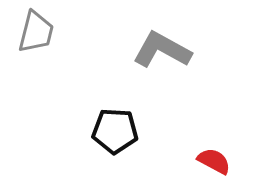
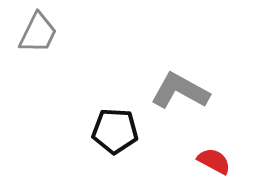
gray trapezoid: moved 2 px right, 1 px down; rotated 12 degrees clockwise
gray L-shape: moved 18 px right, 41 px down
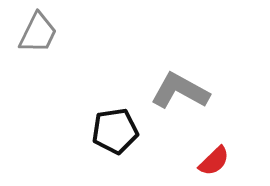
black pentagon: rotated 12 degrees counterclockwise
red semicircle: rotated 108 degrees clockwise
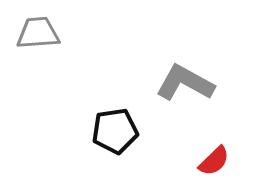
gray trapezoid: rotated 120 degrees counterclockwise
gray L-shape: moved 5 px right, 8 px up
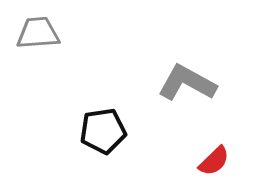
gray L-shape: moved 2 px right
black pentagon: moved 12 px left
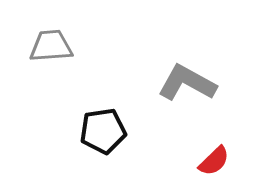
gray trapezoid: moved 13 px right, 13 px down
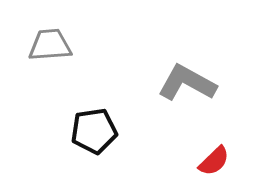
gray trapezoid: moved 1 px left, 1 px up
black pentagon: moved 9 px left
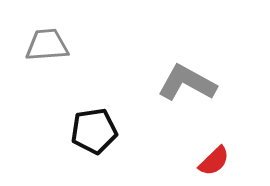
gray trapezoid: moved 3 px left
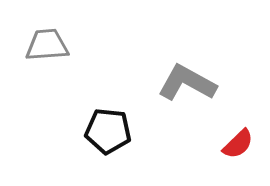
black pentagon: moved 14 px right; rotated 15 degrees clockwise
red semicircle: moved 24 px right, 17 px up
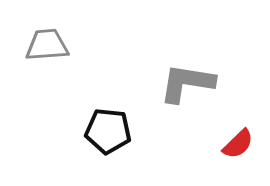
gray L-shape: rotated 20 degrees counterclockwise
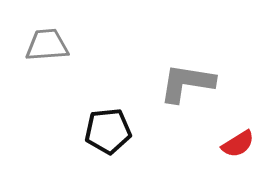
black pentagon: rotated 12 degrees counterclockwise
red semicircle: rotated 12 degrees clockwise
